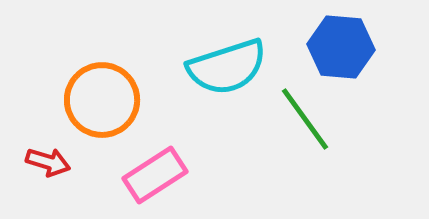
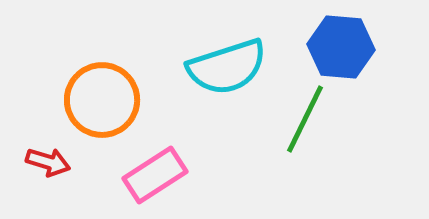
green line: rotated 62 degrees clockwise
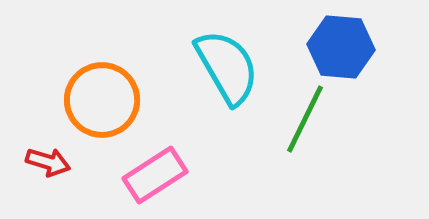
cyan semicircle: rotated 102 degrees counterclockwise
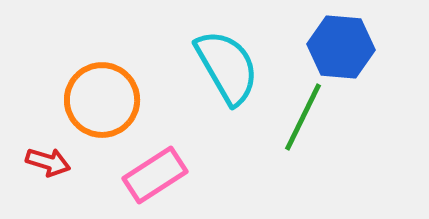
green line: moved 2 px left, 2 px up
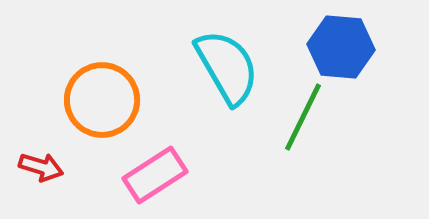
red arrow: moved 7 px left, 5 px down
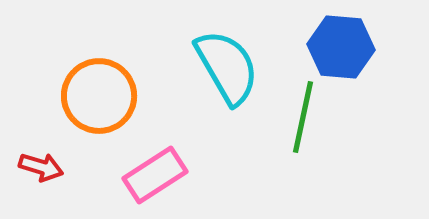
orange circle: moved 3 px left, 4 px up
green line: rotated 14 degrees counterclockwise
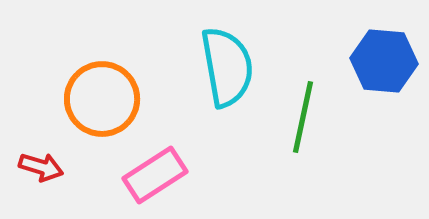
blue hexagon: moved 43 px right, 14 px down
cyan semicircle: rotated 20 degrees clockwise
orange circle: moved 3 px right, 3 px down
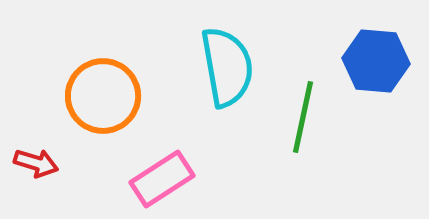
blue hexagon: moved 8 px left
orange circle: moved 1 px right, 3 px up
red arrow: moved 5 px left, 4 px up
pink rectangle: moved 7 px right, 4 px down
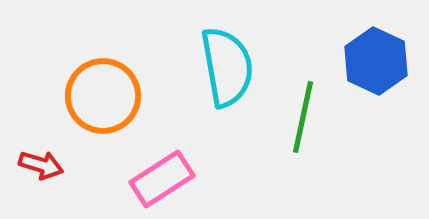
blue hexagon: rotated 20 degrees clockwise
red arrow: moved 5 px right, 2 px down
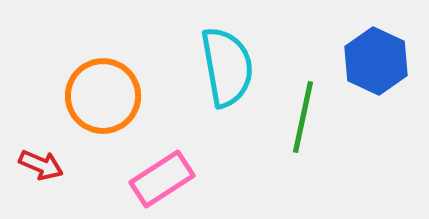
red arrow: rotated 6 degrees clockwise
